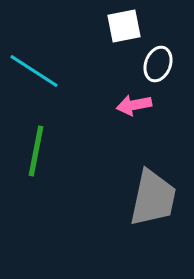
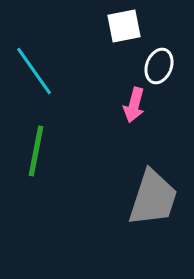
white ellipse: moved 1 px right, 2 px down
cyan line: rotated 22 degrees clockwise
pink arrow: rotated 64 degrees counterclockwise
gray trapezoid: rotated 6 degrees clockwise
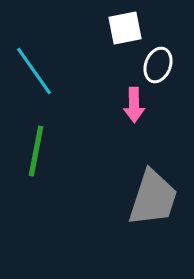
white square: moved 1 px right, 2 px down
white ellipse: moved 1 px left, 1 px up
pink arrow: rotated 16 degrees counterclockwise
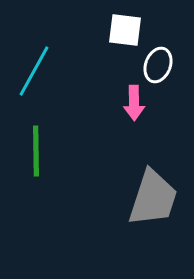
white square: moved 2 px down; rotated 18 degrees clockwise
cyan line: rotated 64 degrees clockwise
pink arrow: moved 2 px up
green line: rotated 12 degrees counterclockwise
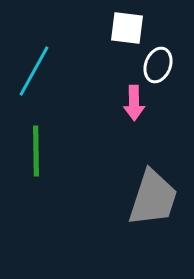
white square: moved 2 px right, 2 px up
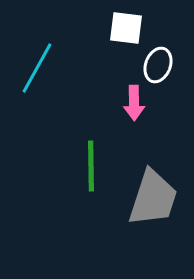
white square: moved 1 px left
cyan line: moved 3 px right, 3 px up
green line: moved 55 px right, 15 px down
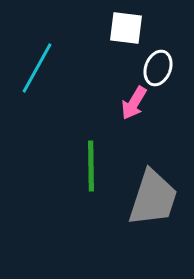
white ellipse: moved 3 px down
pink arrow: rotated 32 degrees clockwise
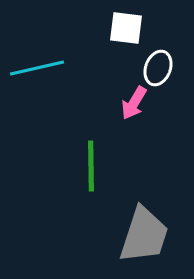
cyan line: rotated 48 degrees clockwise
gray trapezoid: moved 9 px left, 37 px down
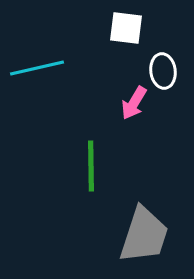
white ellipse: moved 5 px right, 3 px down; rotated 28 degrees counterclockwise
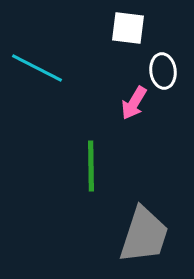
white square: moved 2 px right
cyan line: rotated 40 degrees clockwise
